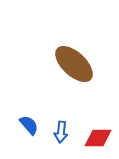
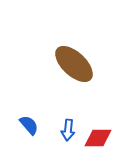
blue arrow: moved 7 px right, 2 px up
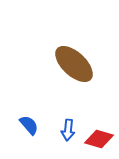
red diamond: moved 1 px right, 1 px down; rotated 16 degrees clockwise
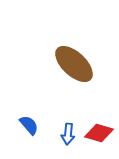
blue arrow: moved 4 px down
red diamond: moved 6 px up
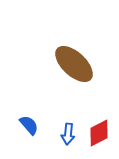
red diamond: rotated 44 degrees counterclockwise
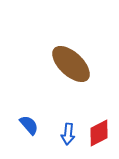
brown ellipse: moved 3 px left
